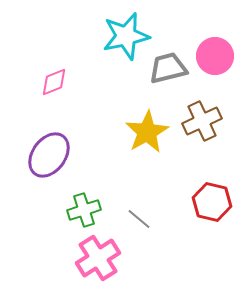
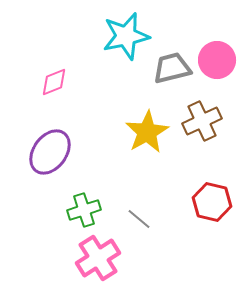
pink circle: moved 2 px right, 4 px down
gray trapezoid: moved 4 px right
purple ellipse: moved 1 px right, 3 px up
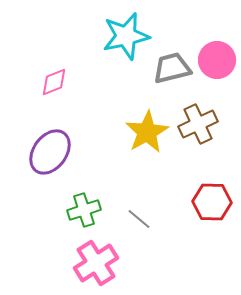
brown cross: moved 4 px left, 3 px down
red hexagon: rotated 12 degrees counterclockwise
pink cross: moved 2 px left, 5 px down
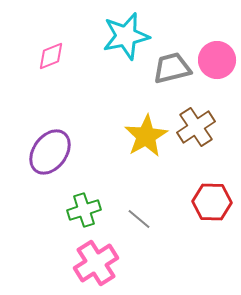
pink diamond: moved 3 px left, 26 px up
brown cross: moved 2 px left, 3 px down; rotated 9 degrees counterclockwise
yellow star: moved 1 px left, 4 px down
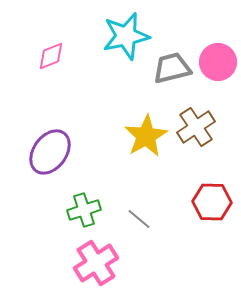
pink circle: moved 1 px right, 2 px down
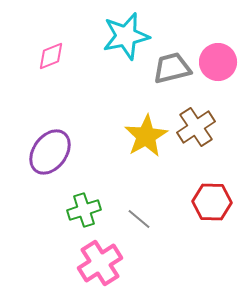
pink cross: moved 4 px right
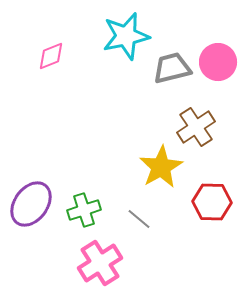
yellow star: moved 15 px right, 31 px down
purple ellipse: moved 19 px left, 52 px down
